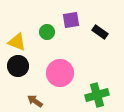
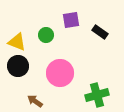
green circle: moved 1 px left, 3 px down
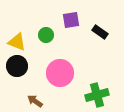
black circle: moved 1 px left
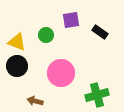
pink circle: moved 1 px right
brown arrow: rotated 21 degrees counterclockwise
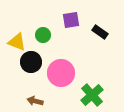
green circle: moved 3 px left
black circle: moved 14 px right, 4 px up
green cross: moved 5 px left; rotated 25 degrees counterclockwise
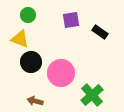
green circle: moved 15 px left, 20 px up
yellow triangle: moved 3 px right, 3 px up
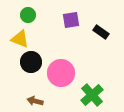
black rectangle: moved 1 px right
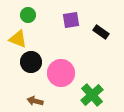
yellow triangle: moved 2 px left
